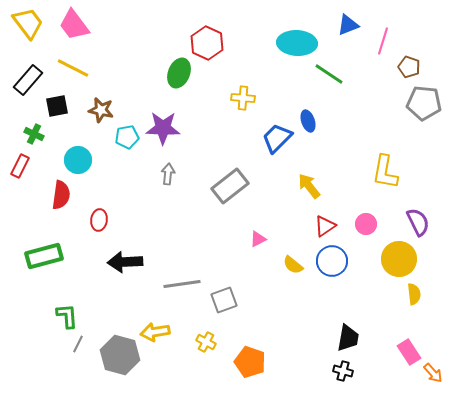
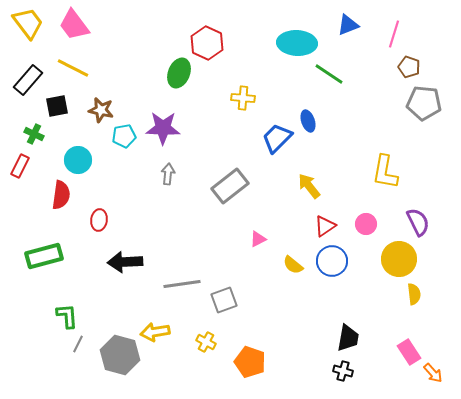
pink line at (383, 41): moved 11 px right, 7 px up
cyan pentagon at (127, 137): moved 3 px left, 1 px up
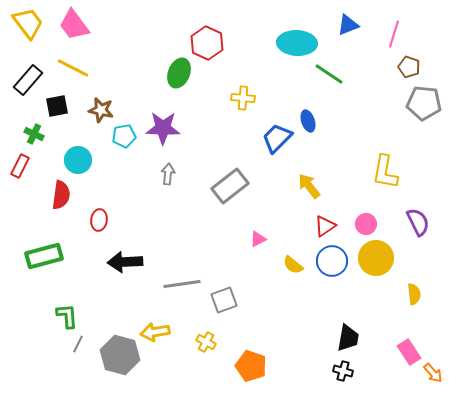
yellow circle at (399, 259): moved 23 px left, 1 px up
orange pentagon at (250, 362): moved 1 px right, 4 px down
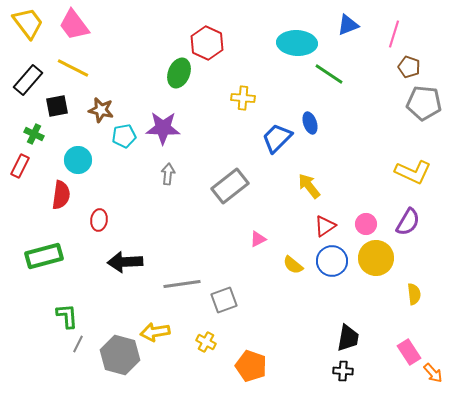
blue ellipse at (308, 121): moved 2 px right, 2 px down
yellow L-shape at (385, 172): moved 28 px right; rotated 75 degrees counterclockwise
purple semicircle at (418, 222): moved 10 px left; rotated 56 degrees clockwise
black cross at (343, 371): rotated 12 degrees counterclockwise
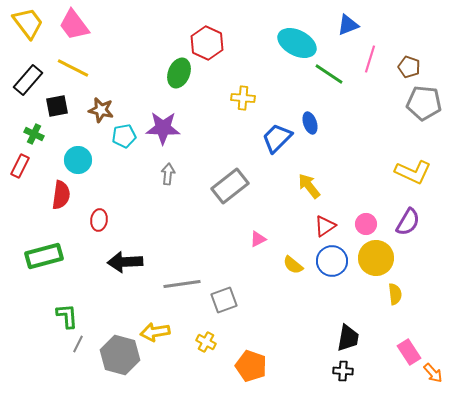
pink line at (394, 34): moved 24 px left, 25 px down
cyan ellipse at (297, 43): rotated 24 degrees clockwise
yellow semicircle at (414, 294): moved 19 px left
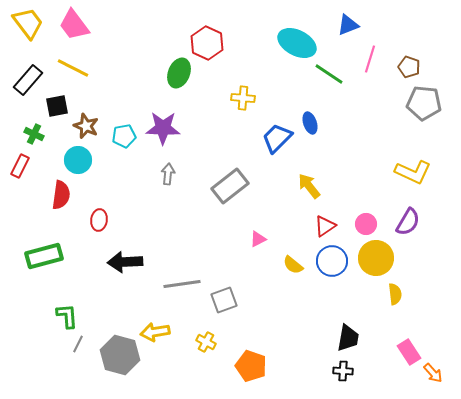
brown star at (101, 110): moved 15 px left, 16 px down; rotated 10 degrees clockwise
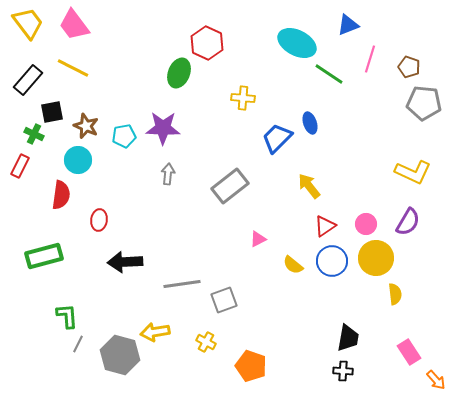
black square at (57, 106): moved 5 px left, 6 px down
orange arrow at (433, 373): moved 3 px right, 7 px down
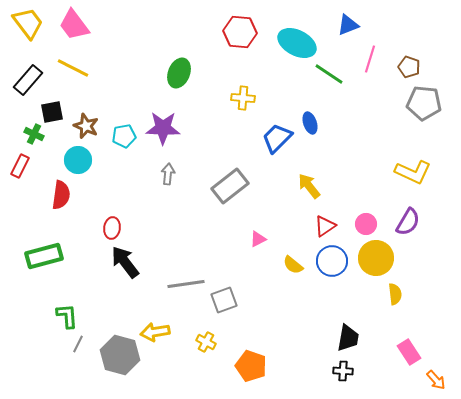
red hexagon at (207, 43): moved 33 px right, 11 px up; rotated 20 degrees counterclockwise
red ellipse at (99, 220): moved 13 px right, 8 px down
black arrow at (125, 262): rotated 56 degrees clockwise
gray line at (182, 284): moved 4 px right
